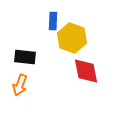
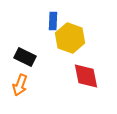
yellow hexagon: moved 2 px left
black rectangle: rotated 20 degrees clockwise
red diamond: moved 5 px down
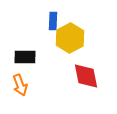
yellow hexagon: rotated 12 degrees clockwise
black rectangle: rotated 25 degrees counterclockwise
orange arrow: rotated 40 degrees counterclockwise
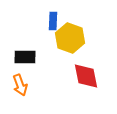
yellow hexagon: rotated 12 degrees counterclockwise
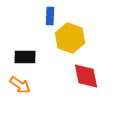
blue rectangle: moved 3 px left, 5 px up
orange arrow: rotated 35 degrees counterclockwise
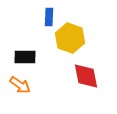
blue rectangle: moved 1 px left, 1 px down
